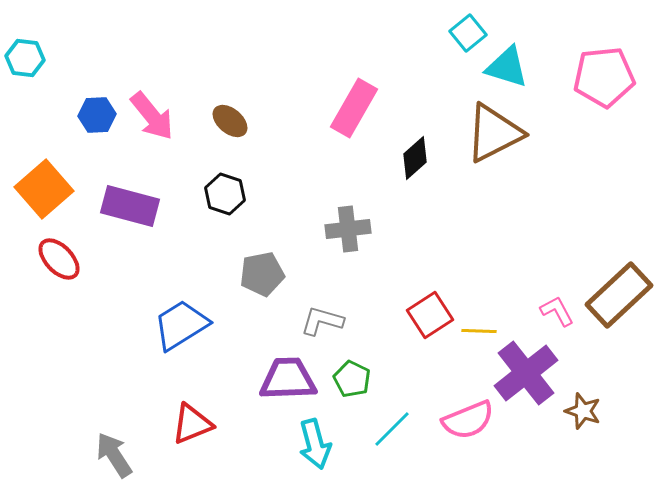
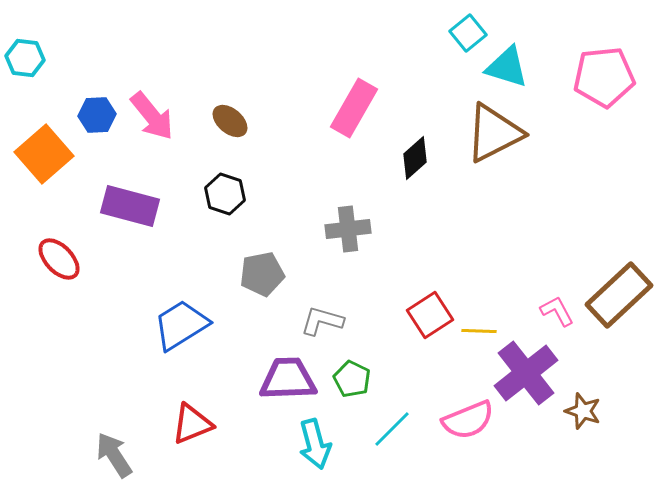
orange square: moved 35 px up
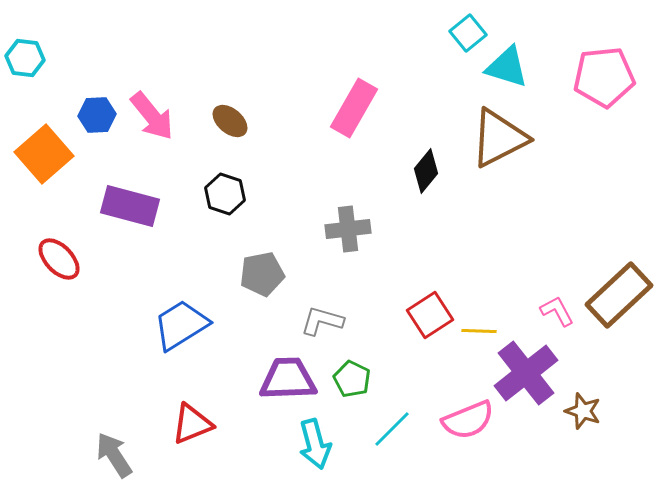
brown triangle: moved 5 px right, 5 px down
black diamond: moved 11 px right, 13 px down; rotated 9 degrees counterclockwise
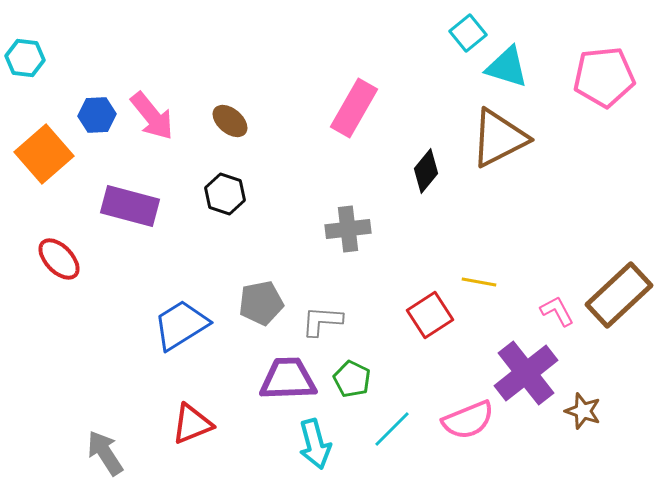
gray pentagon: moved 1 px left, 29 px down
gray L-shape: rotated 12 degrees counterclockwise
yellow line: moved 49 px up; rotated 8 degrees clockwise
gray arrow: moved 9 px left, 2 px up
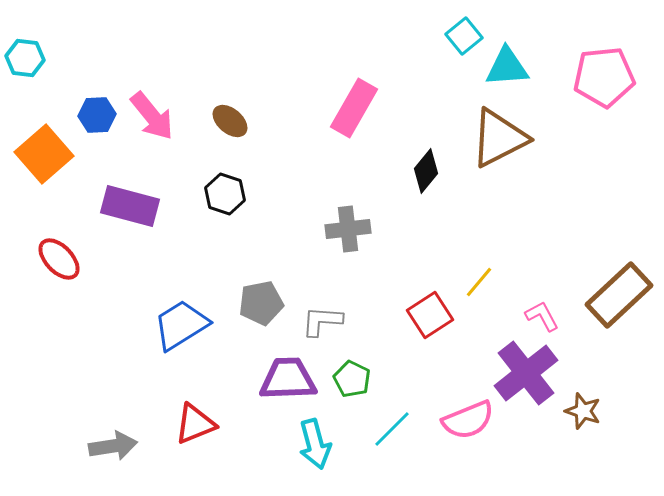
cyan square: moved 4 px left, 3 px down
cyan triangle: rotated 21 degrees counterclockwise
yellow line: rotated 60 degrees counterclockwise
pink L-shape: moved 15 px left, 5 px down
red triangle: moved 3 px right
gray arrow: moved 8 px right, 7 px up; rotated 114 degrees clockwise
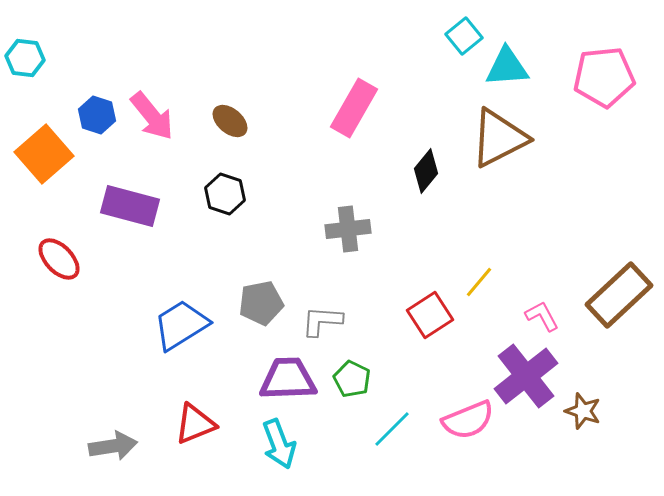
blue hexagon: rotated 21 degrees clockwise
purple cross: moved 3 px down
cyan arrow: moved 36 px left; rotated 6 degrees counterclockwise
